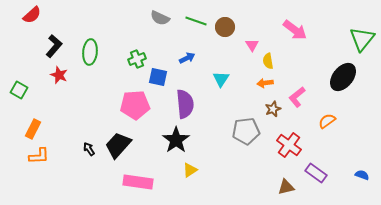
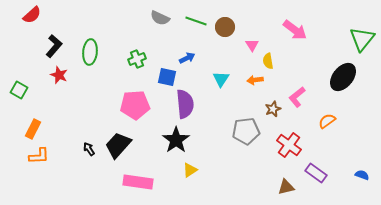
blue square: moved 9 px right
orange arrow: moved 10 px left, 3 px up
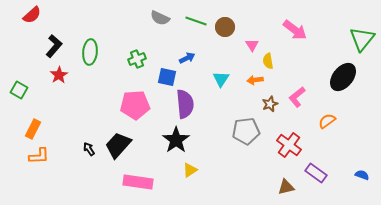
red star: rotated 18 degrees clockwise
brown star: moved 3 px left, 5 px up
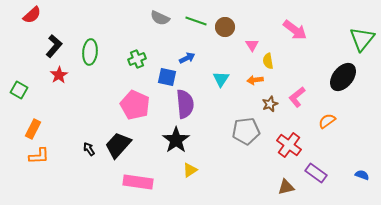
pink pentagon: rotated 28 degrees clockwise
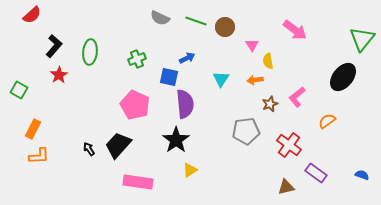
blue square: moved 2 px right
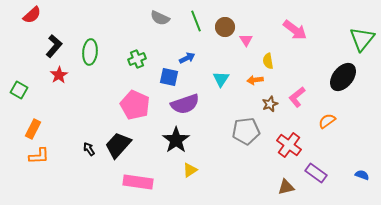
green line: rotated 50 degrees clockwise
pink triangle: moved 6 px left, 5 px up
purple semicircle: rotated 76 degrees clockwise
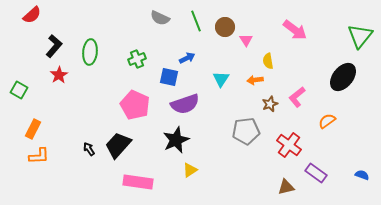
green triangle: moved 2 px left, 3 px up
black star: rotated 12 degrees clockwise
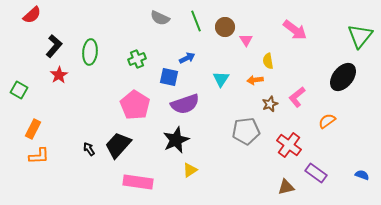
pink pentagon: rotated 8 degrees clockwise
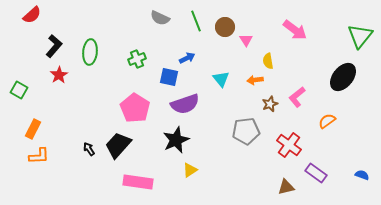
cyan triangle: rotated 12 degrees counterclockwise
pink pentagon: moved 3 px down
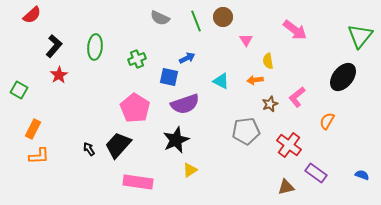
brown circle: moved 2 px left, 10 px up
green ellipse: moved 5 px right, 5 px up
cyan triangle: moved 2 px down; rotated 24 degrees counterclockwise
orange semicircle: rotated 24 degrees counterclockwise
